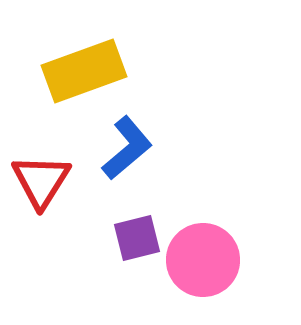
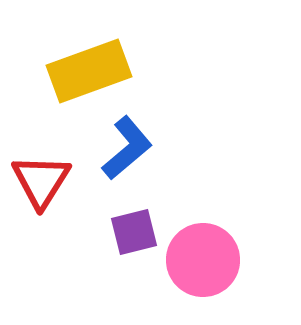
yellow rectangle: moved 5 px right
purple square: moved 3 px left, 6 px up
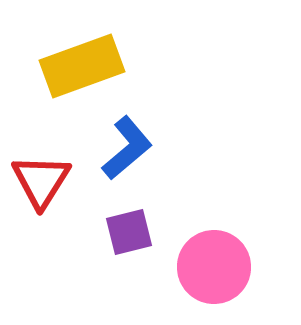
yellow rectangle: moved 7 px left, 5 px up
purple square: moved 5 px left
pink circle: moved 11 px right, 7 px down
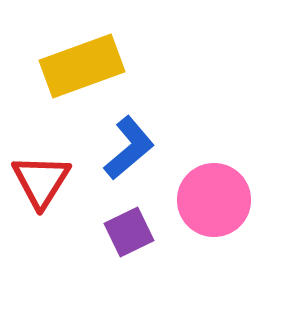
blue L-shape: moved 2 px right
purple square: rotated 12 degrees counterclockwise
pink circle: moved 67 px up
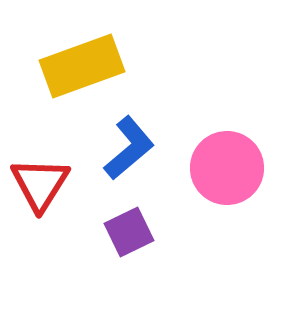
red triangle: moved 1 px left, 3 px down
pink circle: moved 13 px right, 32 px up
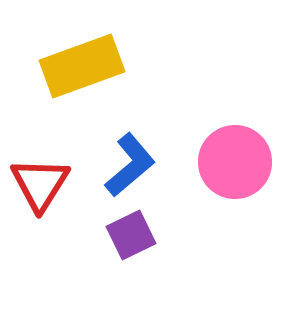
blue L-shape: moved 1 px right, 17 px down
pink circle: moved 8 px right, 6 px up
purple square: moved 2 px right, 3 px down
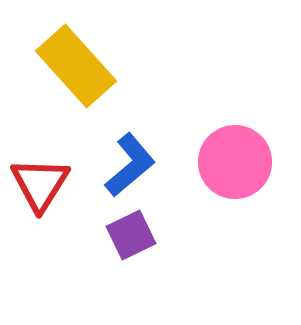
yellow rectangle: moved 6 px left; rotated 68 degrees clockwise
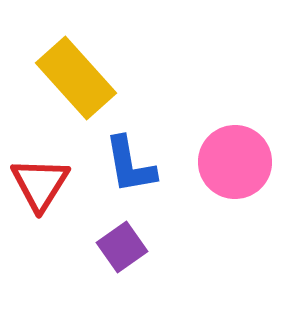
yellow rectangle: moved 12 px down
blue L-shape: rotated 120 degrees clockwise
purple square: moved 9 px left, 12 px down; rotated 9 degrees counterclockwise
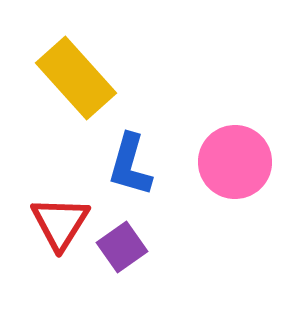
blue L-shape: rotated 26 degrees clockwise
red triangle: moved 20 px right, 39 px down
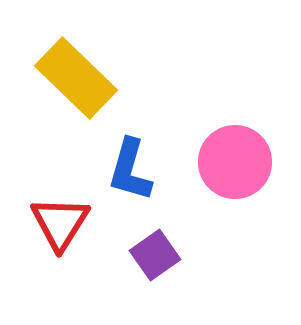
yellow rectangle: rotated 4 degrees counterclockwise
blue L-shape: moved 5 px down
purple square: moved 33 px right, 8 px down
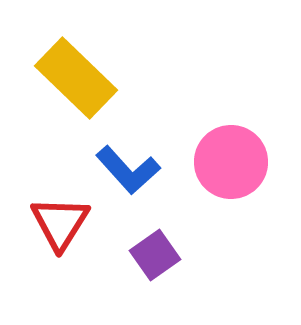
pink circle: moved 4 px left
blue L-shape: moved 2 px left; rotated 58 degrees counterclockwise
